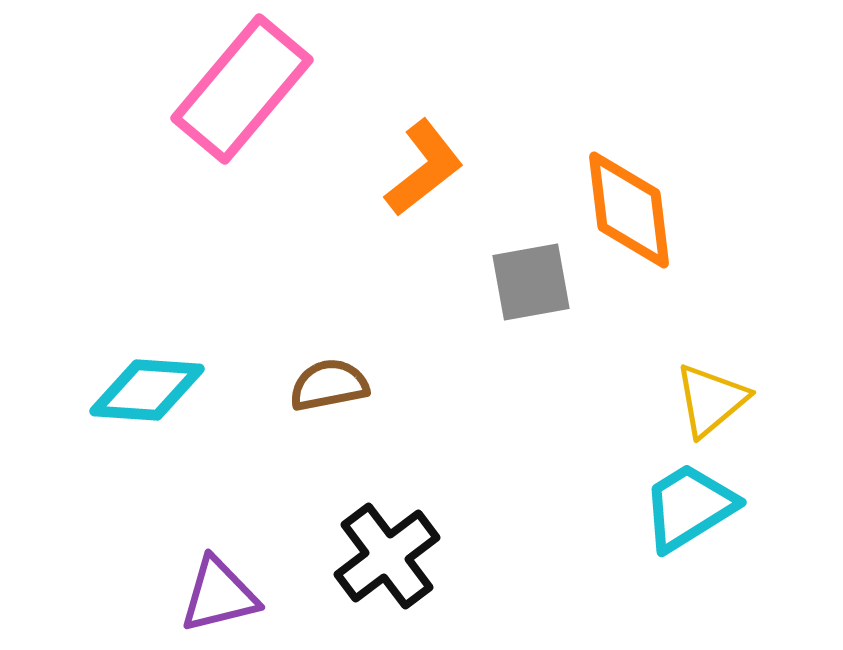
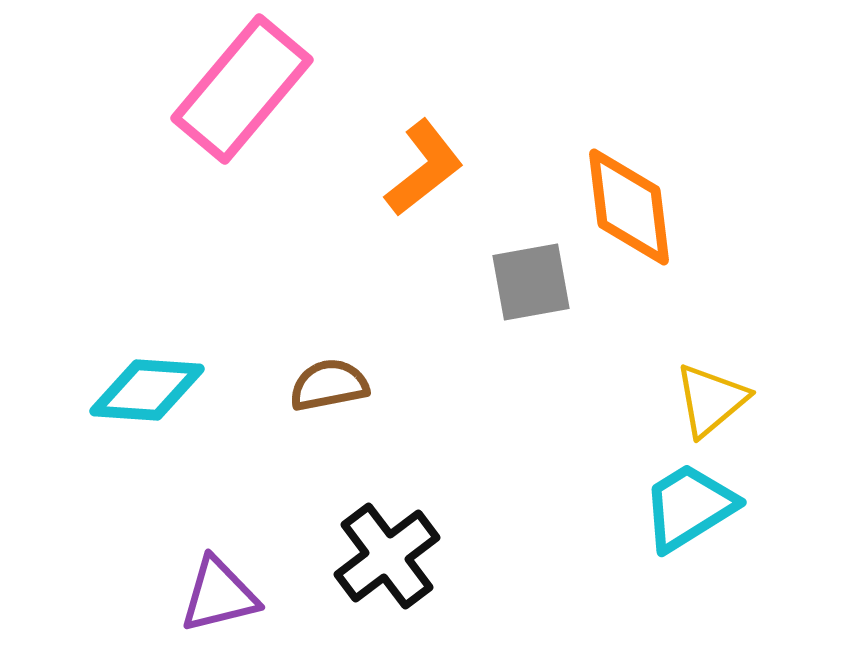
orange diamond: moved 3 px up
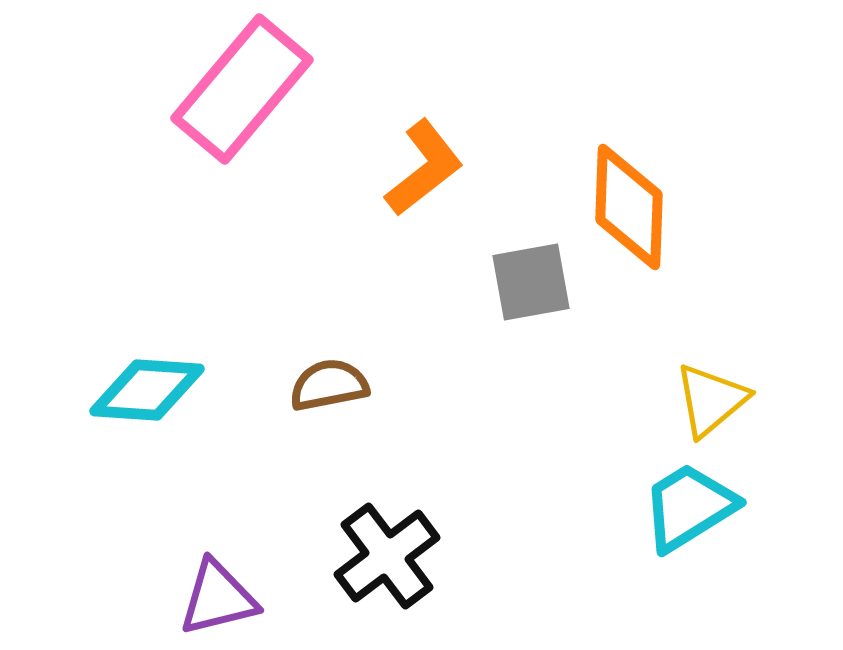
orange diamond: rotated 9 degrees clockwise
purple triangle: moved 1 px left, 3 px down
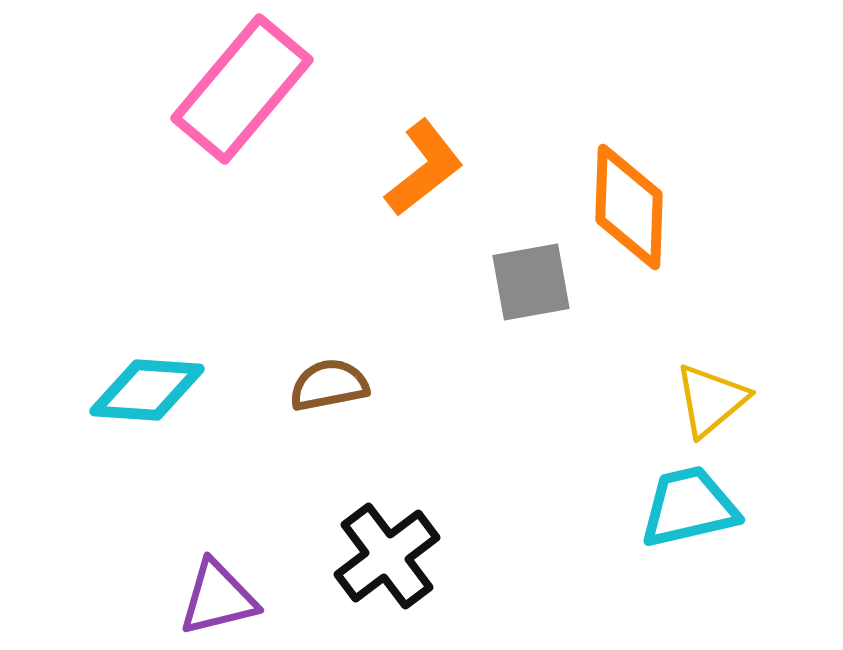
cyan trapezoid: rotated 19 degrees clockwise
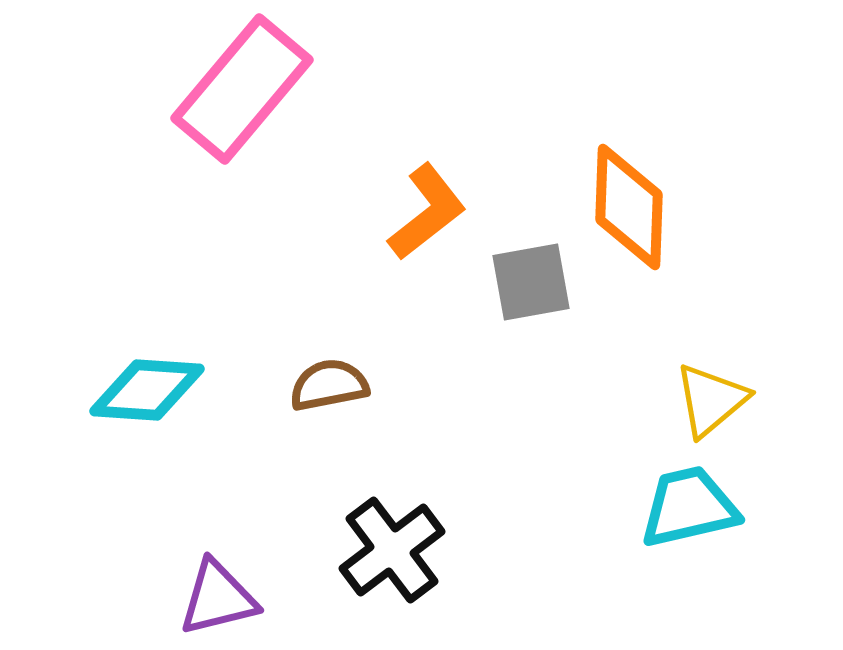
orange L-shape: moved 3 px right, 44 px down
black cross: moved 5 px right, 6 px up
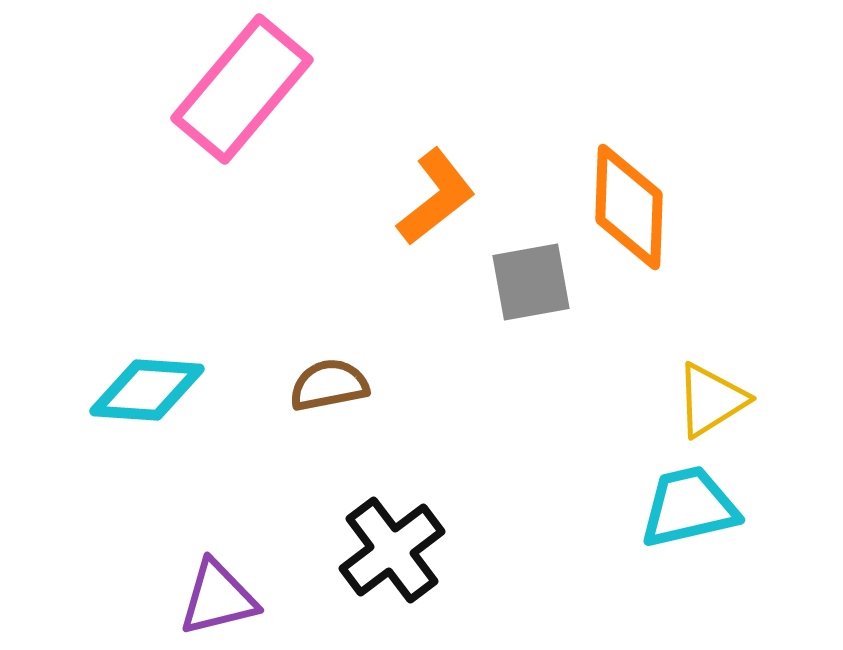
orange L-shape: moved 9 px right, 15 px up
yellow triangle: rotated 8 degrees clockwise
